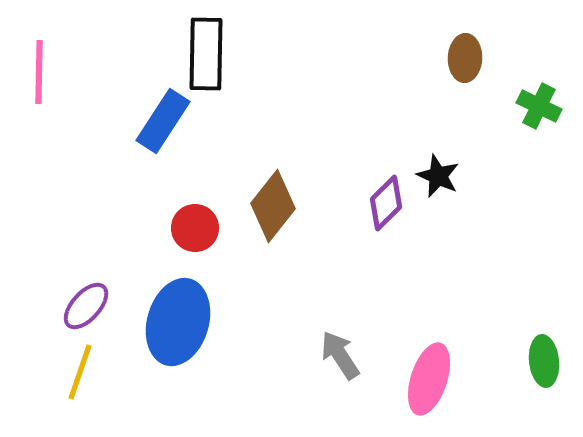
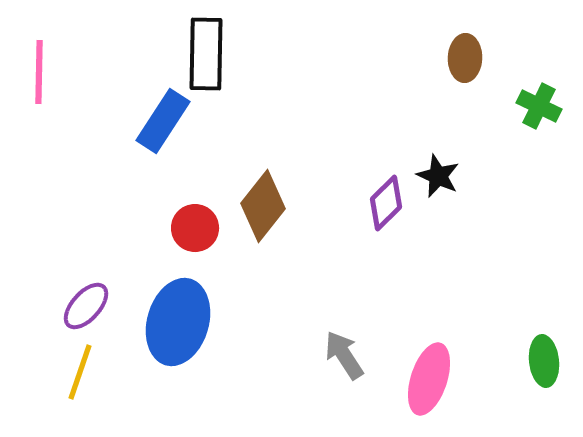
brown diamond: moved 10 px left
gray arrow: moved 4 px right
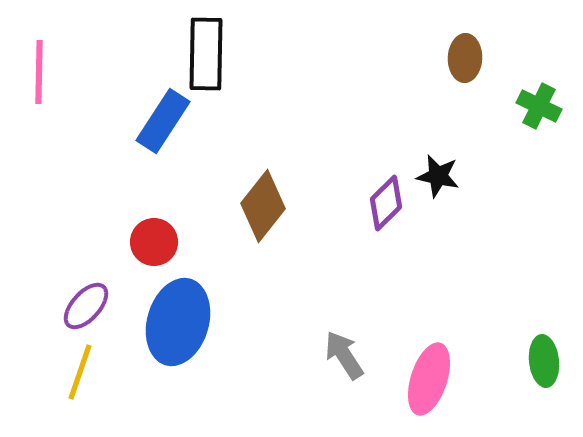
black star: rotated 12 degrees counterclockwise
red circle: moved 41 px left, 14 px down
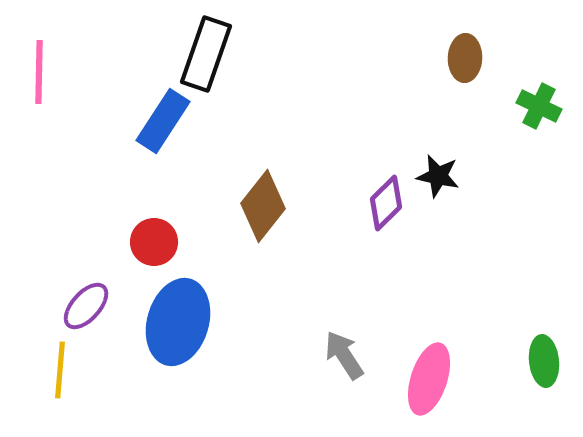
black rectangle: rotated 18 degrees clockwise
yellow line: moved 20 px left, 2 px up; rotated 14 degrees counterclockwise
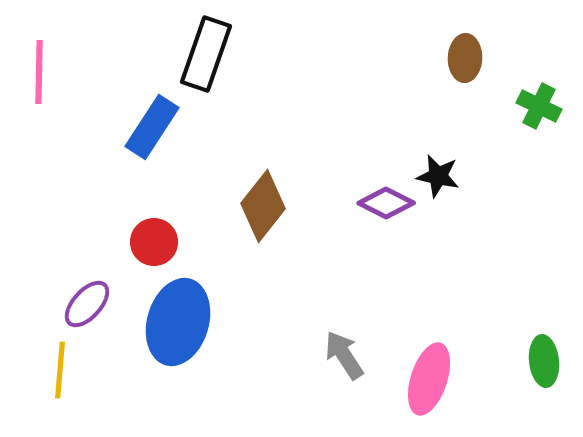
blue rectangle: moved 11 px left, 6 px down
purple diamond: rotated 72 degrees clockwise
purple ellipse: moved 1 px right, 2 px up
